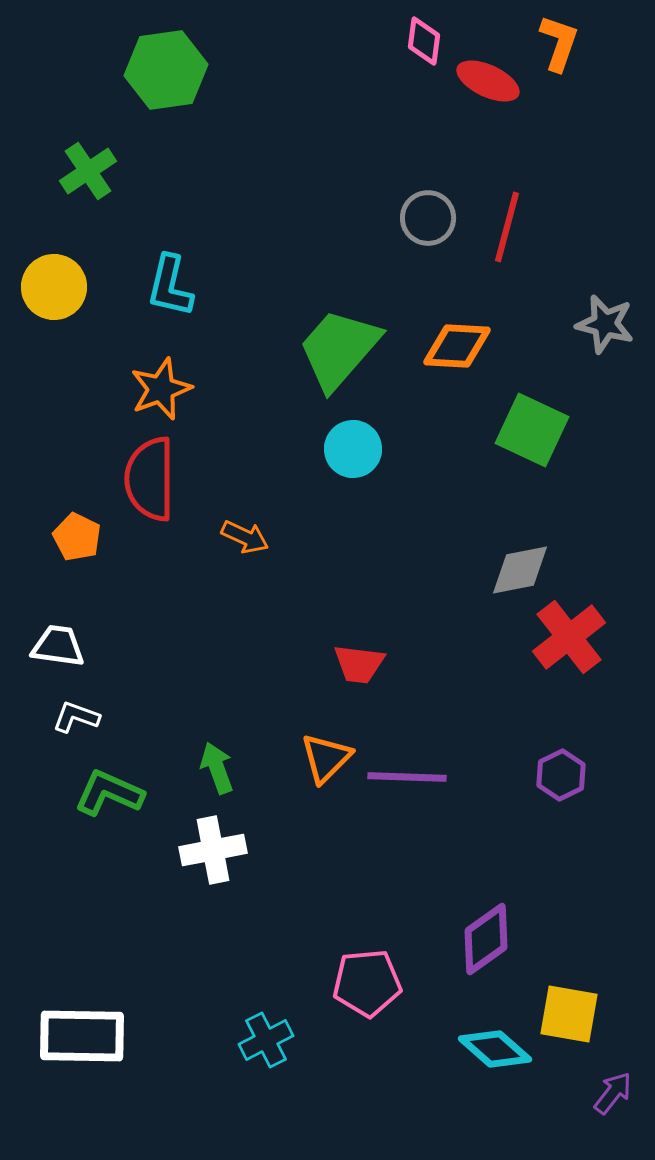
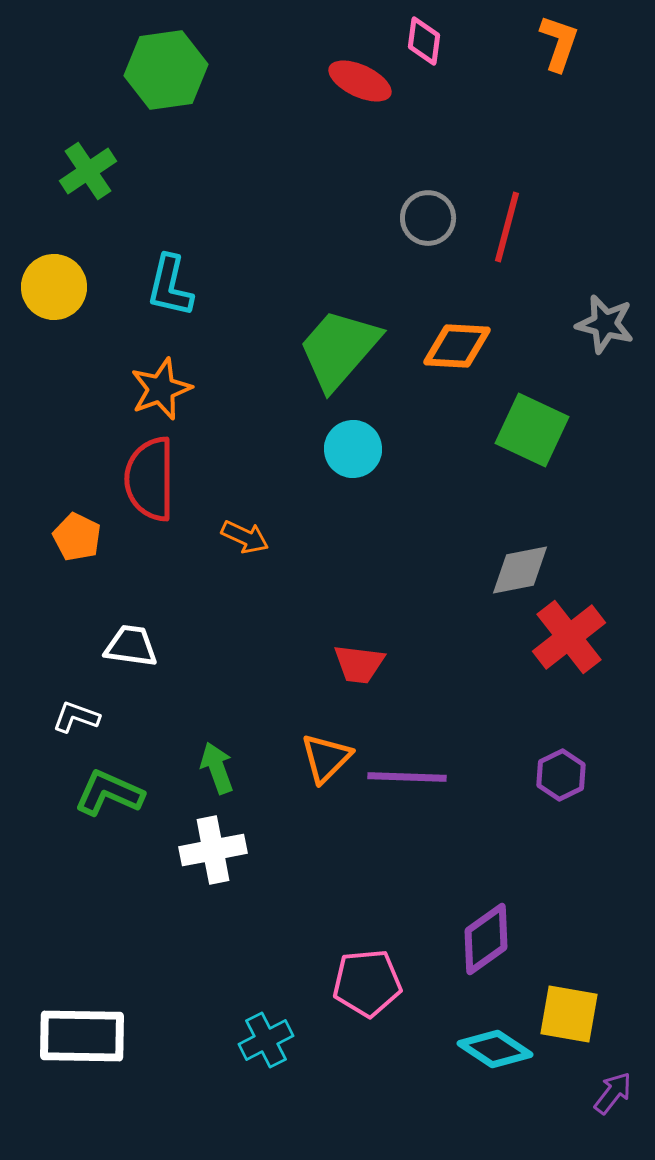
red ellipse: moved 128 px left
white trapezoid: moved 73 px right
cyan diamond: rotated 8 degrees counterclockwise
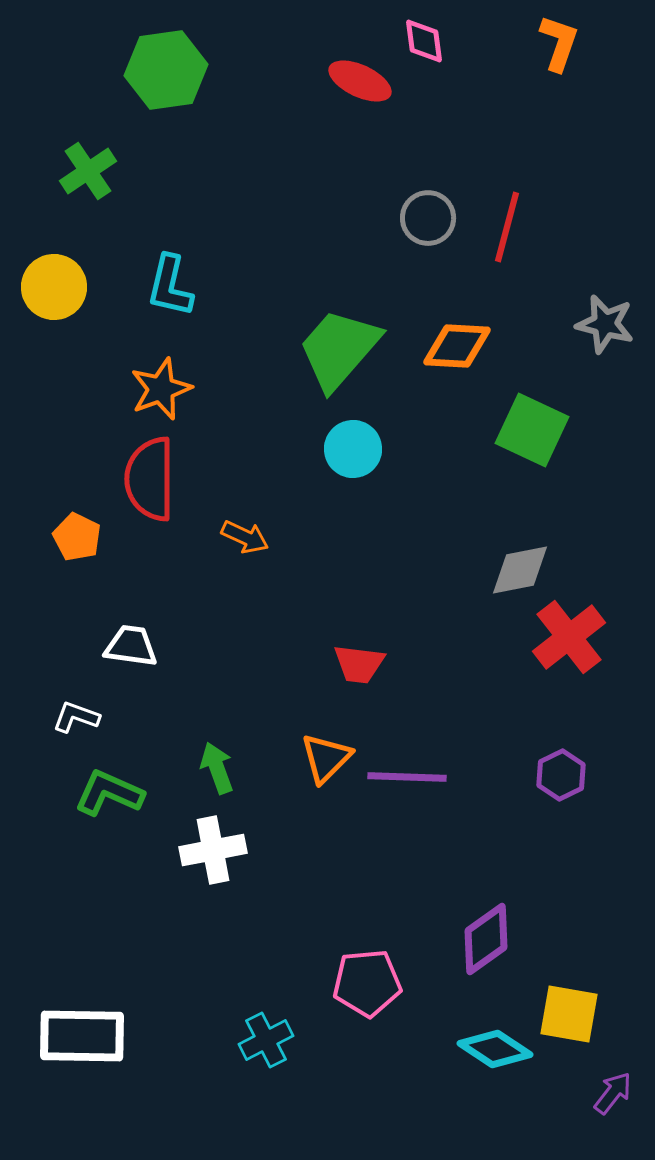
pink diamond: rotated 15 degrees counterclockwise
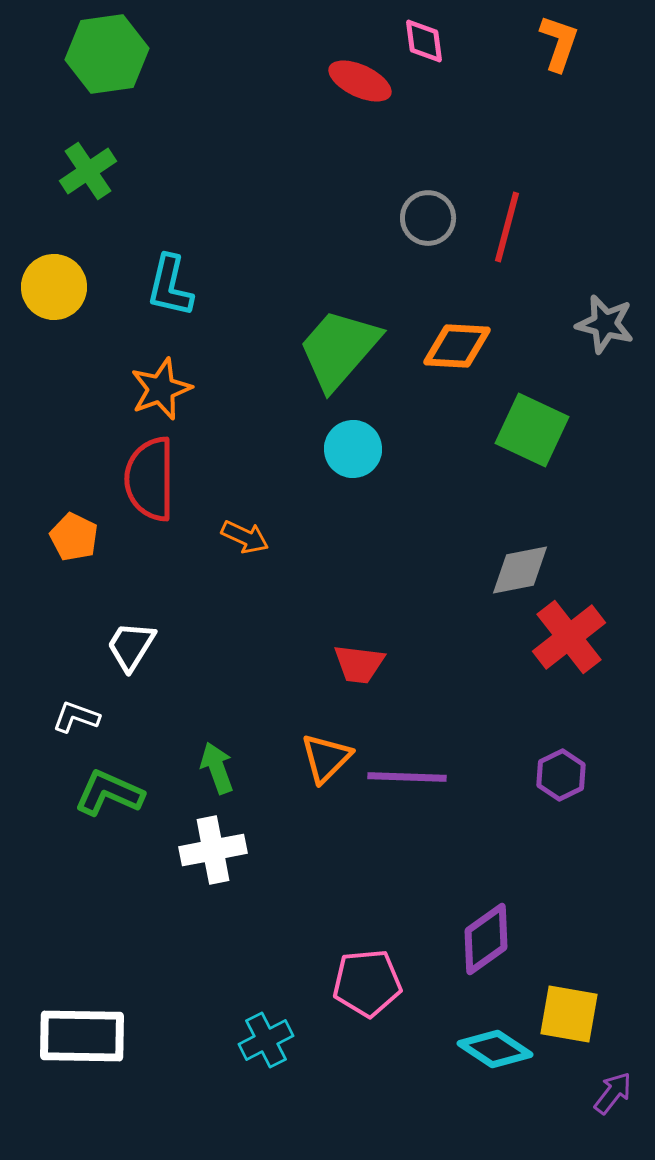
green hexagon: moved 59 px left, 16 px up
orange pentagon: moved 3 px left
white trapezoid: rotated 66 degrees counterclockwise
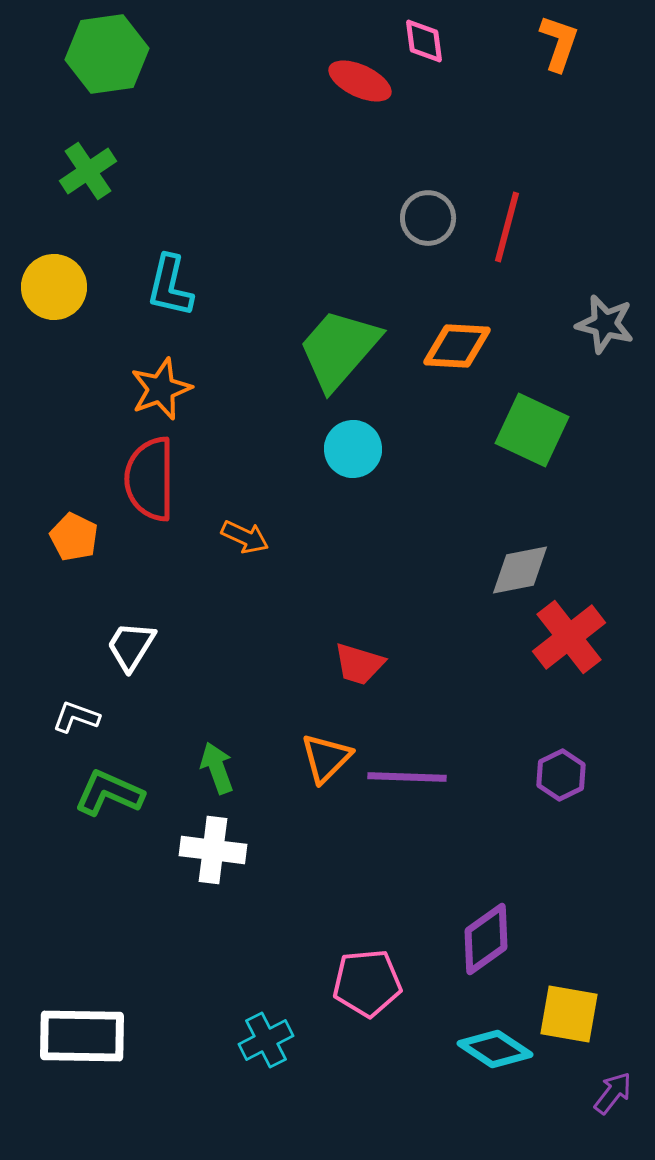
red trapezoid: rotated 10 degrees clockwise
white cross: rotated 18 degrees clockwise
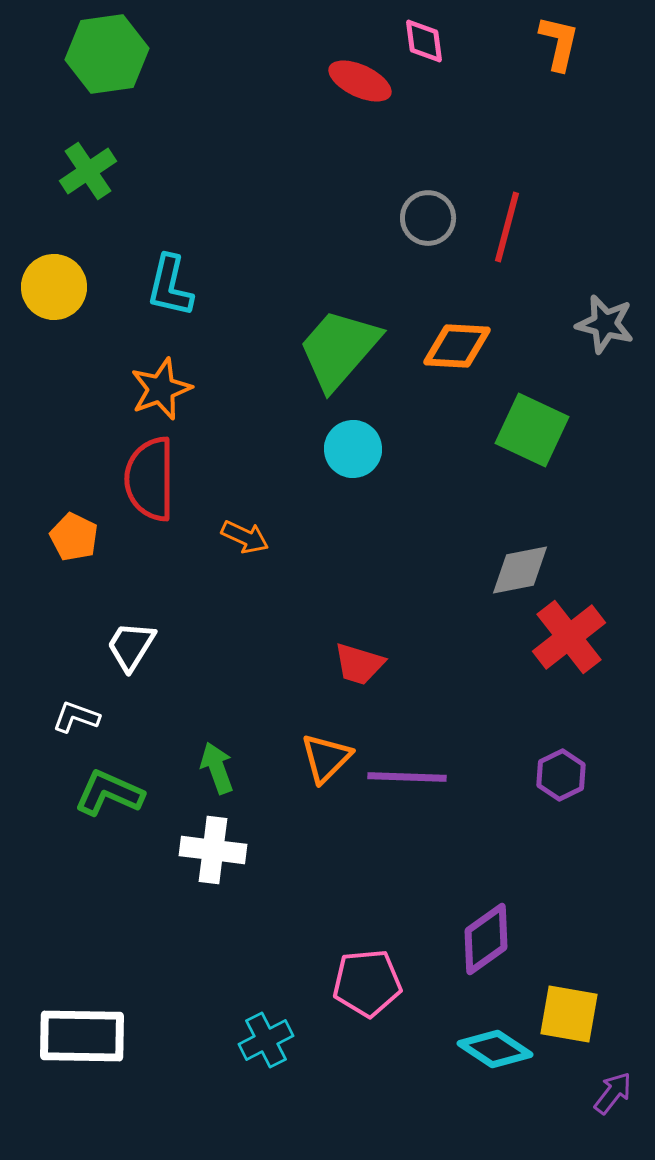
orange L-shape: rotated 6 degrees counterclockwise
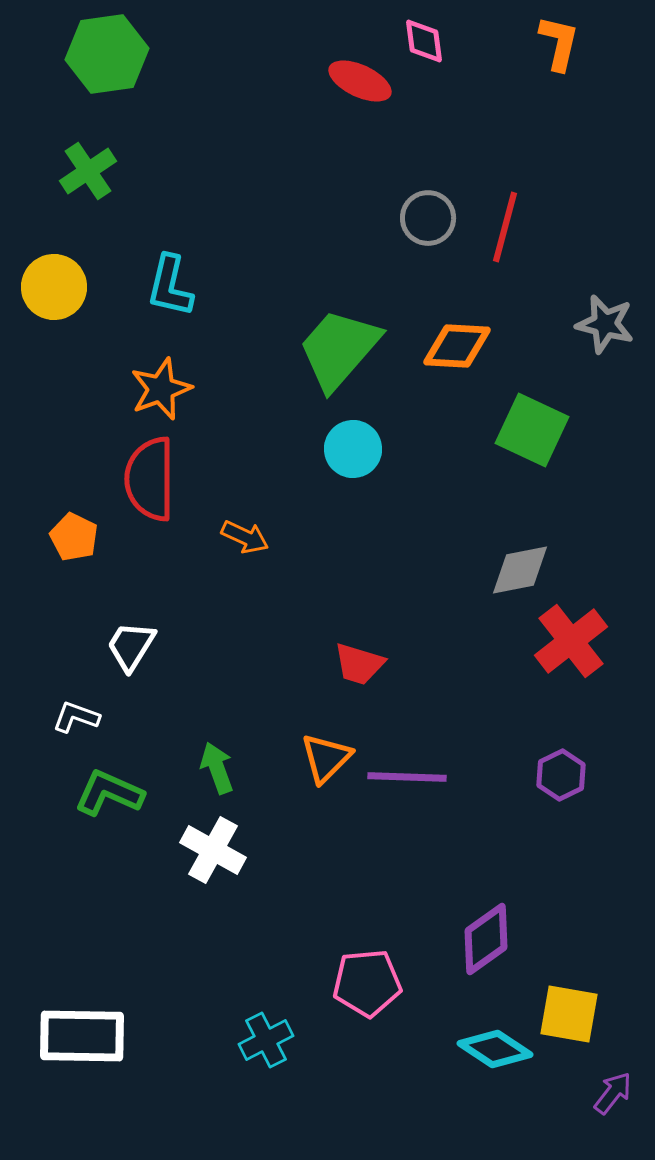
red line: moved 2 px left
red cross: moved 2 px right, 4 px down
white cross: rotated 22 degrees clockwise
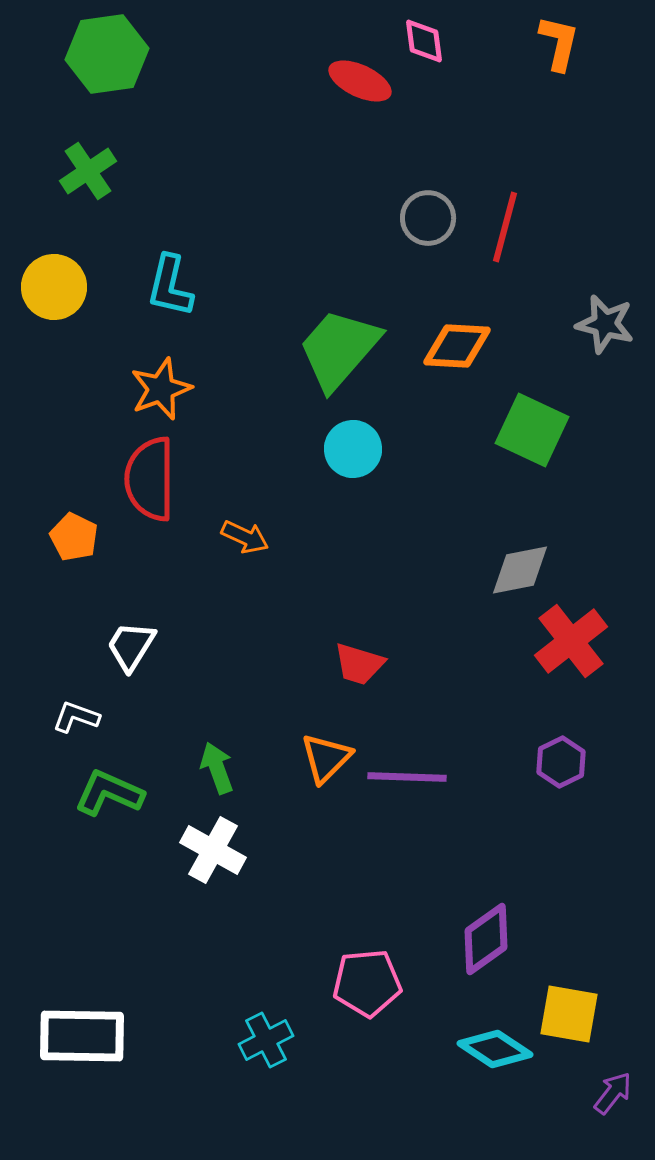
purple hexagon: moved 13 px up
